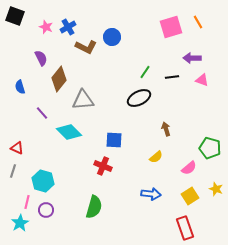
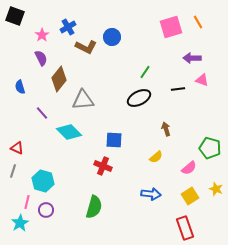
pink star: moved 4 px left, 8 px down; rotated 16 degrees clockwise
black line: moved 6 px right, 12 px down
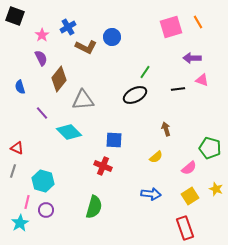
black ellipse: moved 4 px left, 3 px up
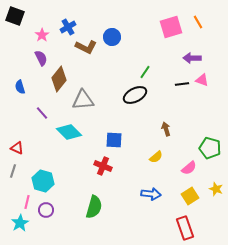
black line: moved 4 px right, 5 px up
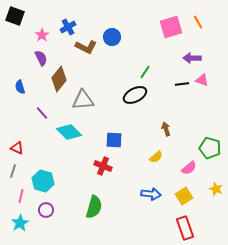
yellow square: moved 6 px left
pink line: moved 6 px left, 6 px up
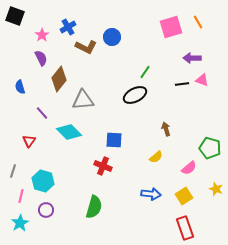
red triangle: moved 12 px right, 7 px up; rotated 40 degrees clockwise
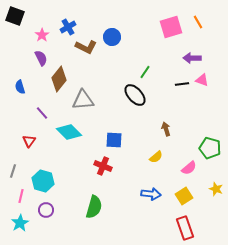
black ellipse: rotated 75 degrees clockwise
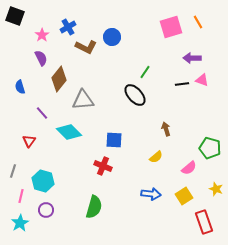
red rectangle: moved 19 px right, 6 px up
